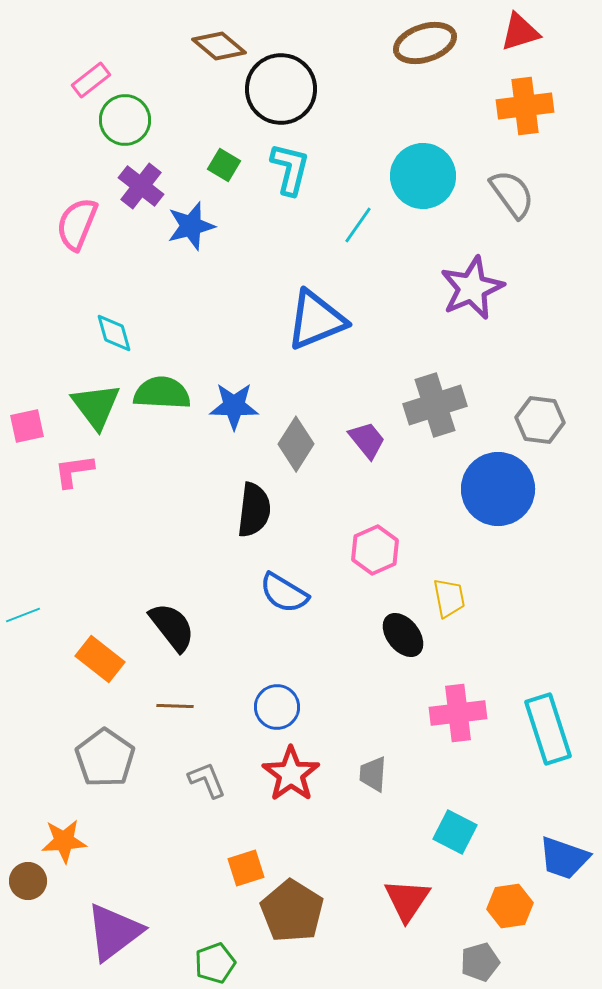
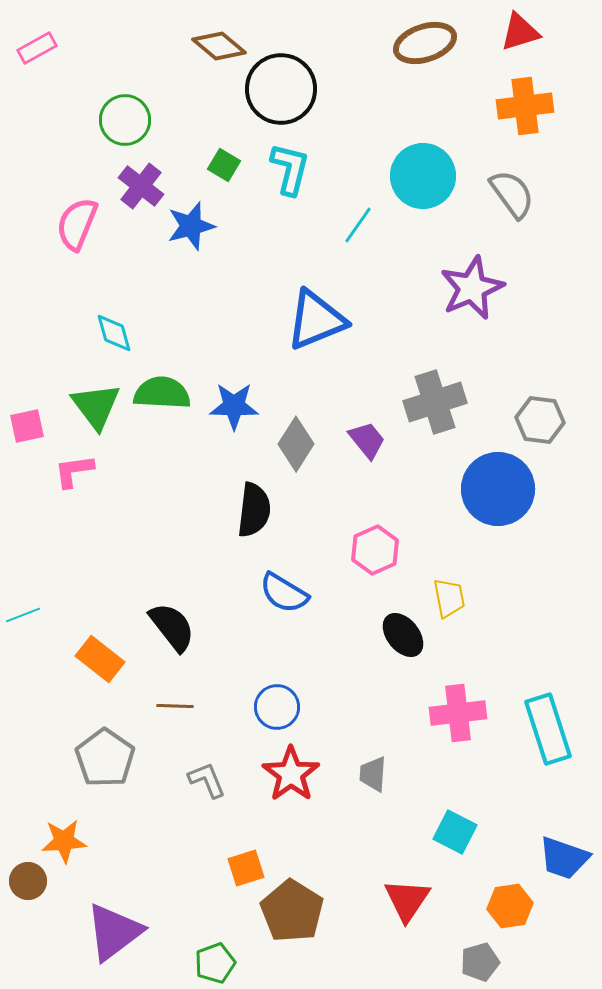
pink rectangle at (91, 80): moved 54 px left, 32 px up; rotated 9 degrees clockwise
gray cross at (435, 405): moved 3 px up
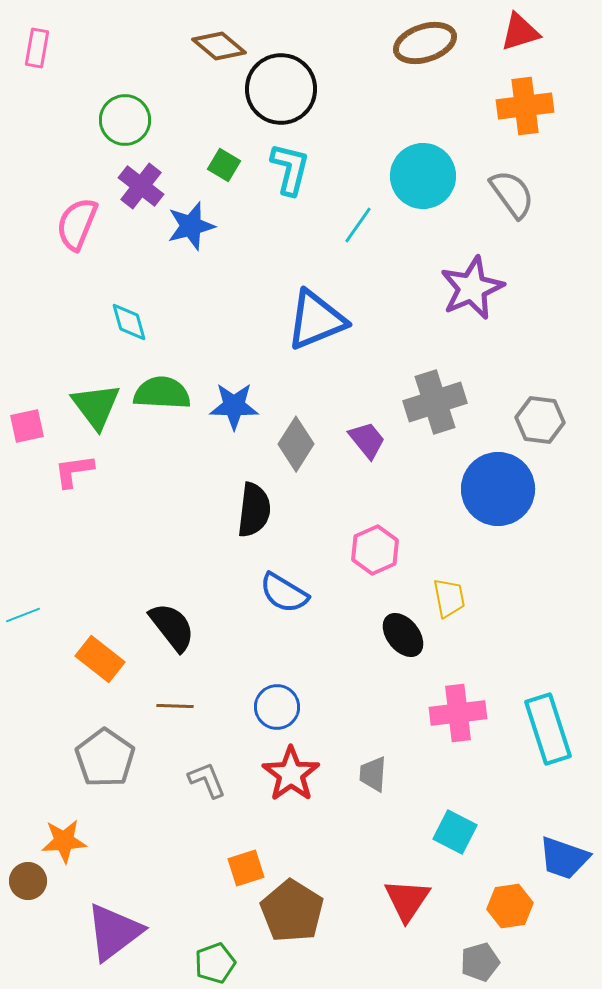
pink rectangle at (37, 48): rotated 51 degrees counterclockwise
cyan diamond at (114, 333): moved 15 px right, 11 px up
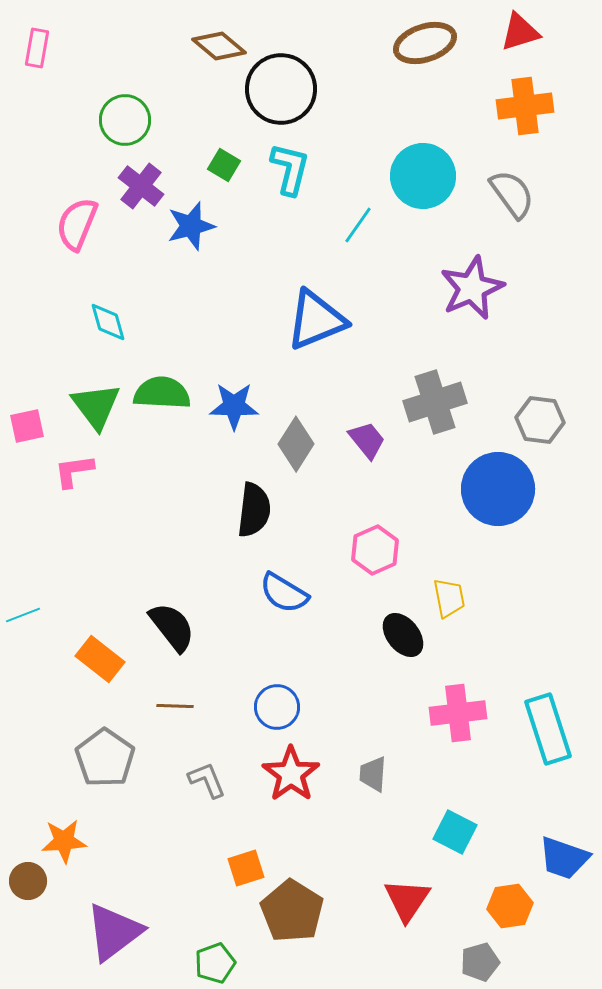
cyan diamond at (129, 322): moved 21 px left
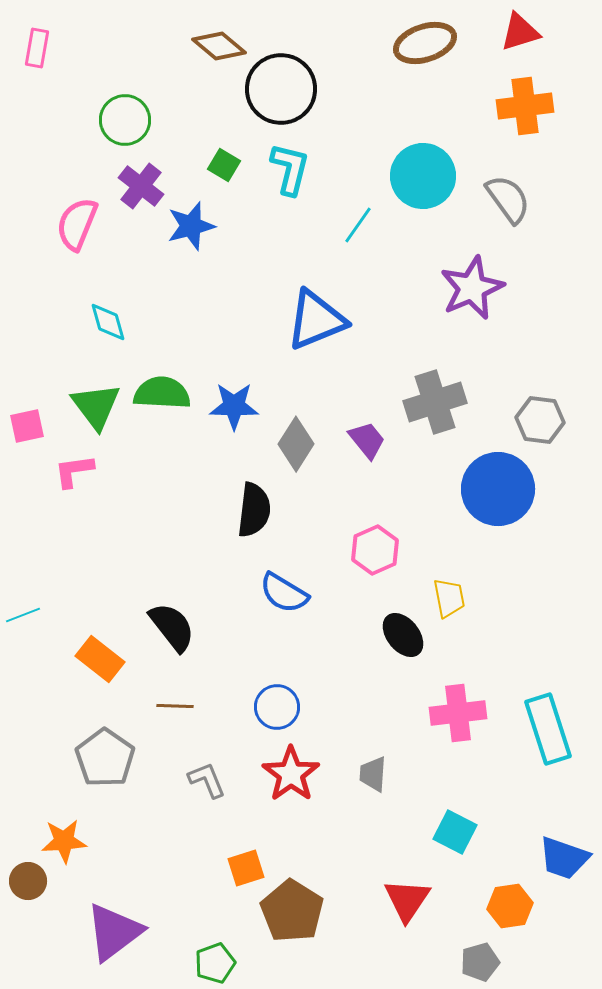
gray semicircle at (512, 194): moved 4 px left, 5 px down
